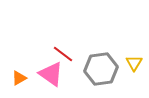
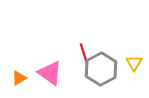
red line: moved 21 px right; rotated 35 degrees clockwise
gray hexagon: rotated 20 degrees counterclockwise
pink triangle: moved 1 px left, 1 px up
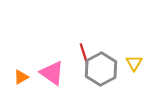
pink triangle: moved 2 px right
orange triangle: moved 2 px right, 1 px up
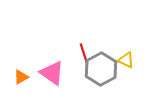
yellow triangle: moved 8 px left, 3 px up; rotated 36 degrees counterclockwise
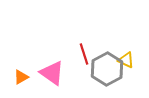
gray hexagon: moved 6 px right
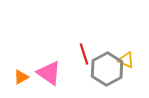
pink triangle: moved 3 px left
